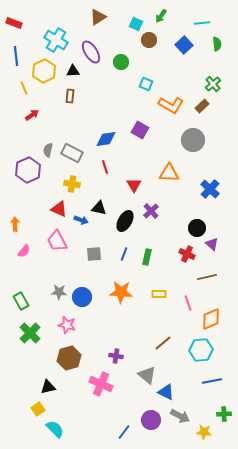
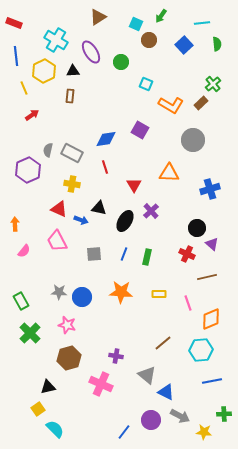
brown rectangle at (202, 106): moved 1 px left, 3 px up
blue cross at (210, 189): rotated 30 degrees clockwise
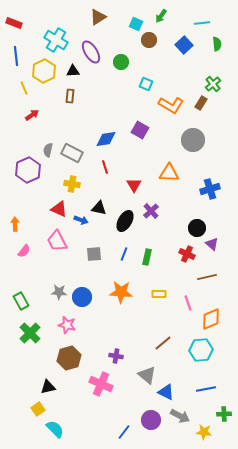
brown rectangle at (201, 103): rotated 16 degrees counterclockwise
blue line at (212, 381): moved 6 px left, 8 px down
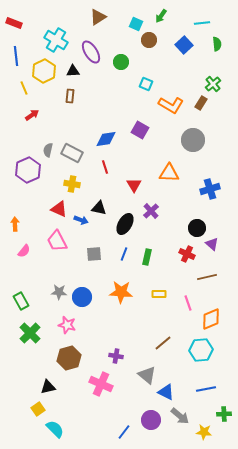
black ellipse at (125, 221): moved 3 px down
gray arrow at (180, 416): rotated 12 degrees clockwise
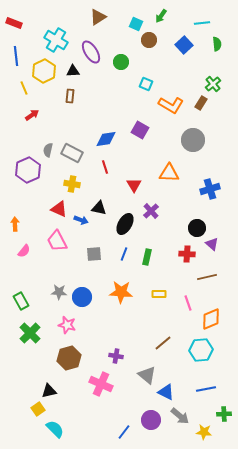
red cross at (187, 254): rotated 21 degrees counterclockwise
black triangle at (48, 387): moved 1 px right, 4 px down
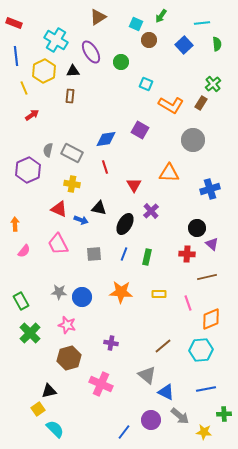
pink trapezoid at (57, 241): moved 1 px right, 3 px down
brown line at (163, 343): moved 3 px down
purple cross at (116, 356): moved 5 px left, 13 px up
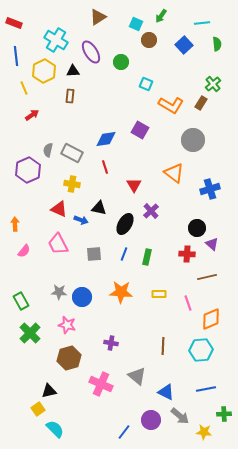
orange triangle at (169, 173): moved 5 px right; rotated 35 degrees clockwise
brown line at (163, 346): rotated 48 degrees counterclockwise
gray triangle at (147, 375): moved 10 px left, 1 px down
